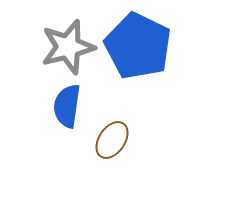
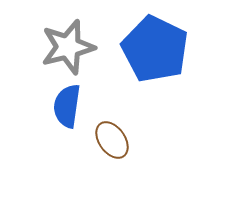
blue pentagon: moved 17 px right, 3 px down
brown ellipse: rotated 69 degrees counterclockwise
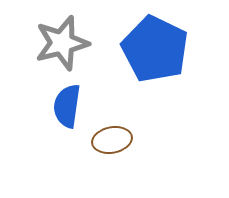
gray star: moved 6 px left, 4 px up
brown ellipse: rotated 66 degrees counterclockwise
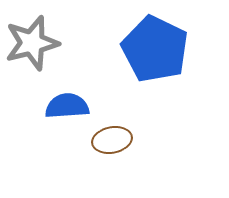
gray star: moved 30 px left
blue semicircle: rotated 78 degrees clockwise
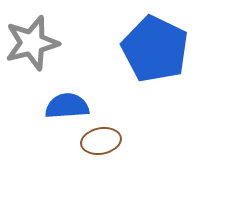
brown ellipse: moved 11 px left, 1 px down
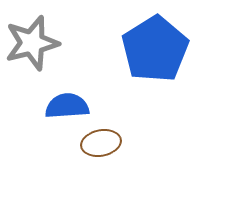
blue pentagon: rotated 14 degrees clockwise
brown ellipse: moved 2 px down
